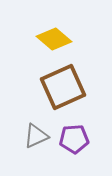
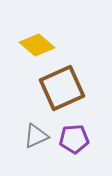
yellow diamond: moved 17 px left, 6 px down
brown square: moved 1 px left, 1 px down
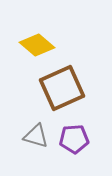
gray triangle: rotated 40 degrees clockwise
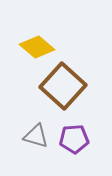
yellow diamond: moved 2 px down
brown square: moved 1 px right, 2 px up; rotated 24 degrees counterclockwise
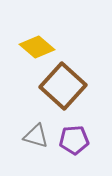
purple pentagon: moved 1 px down
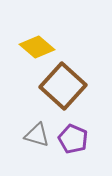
gray triangle: moved 1 px right, 1 px up
purple pentagon: moved 1 px left, 1 px up; rotated 28 degrees clockwise
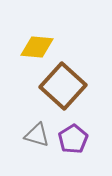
yellow diamond: rotated 36 degrees counterclockwise
purple pentagon: rotated 16 degrees clockwise
